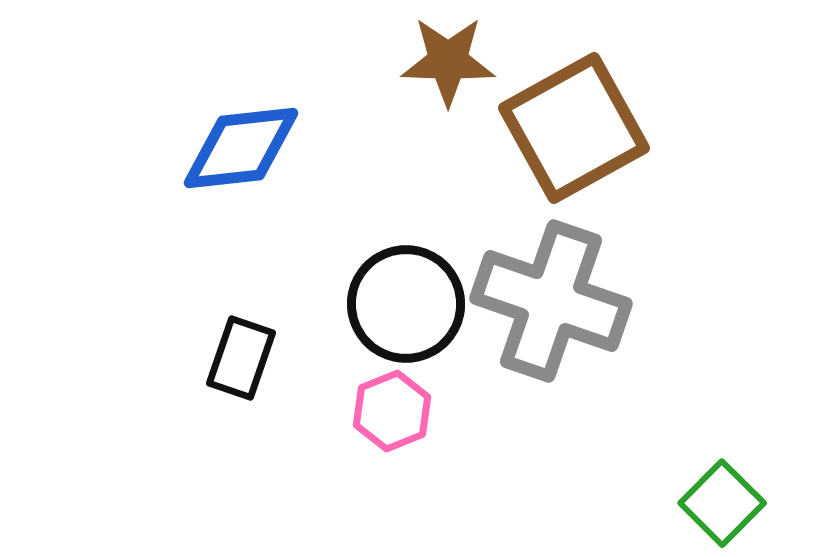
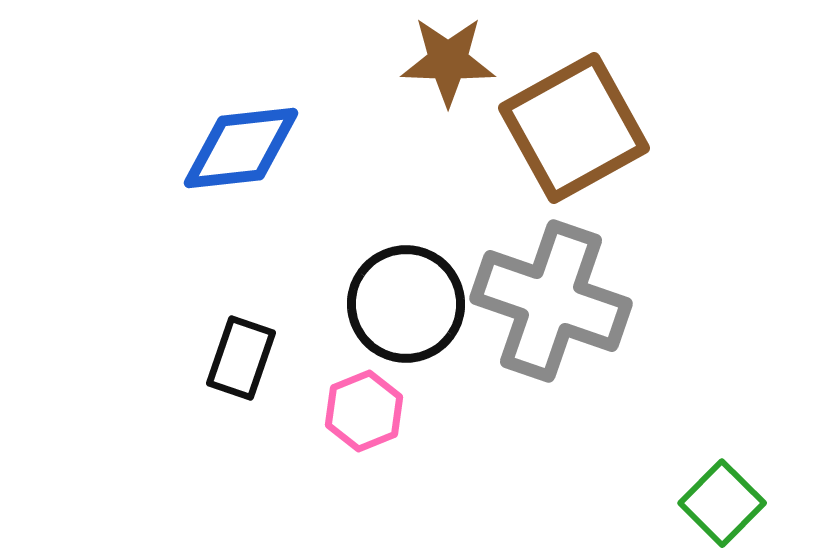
pink hexagon: moved 28 px left
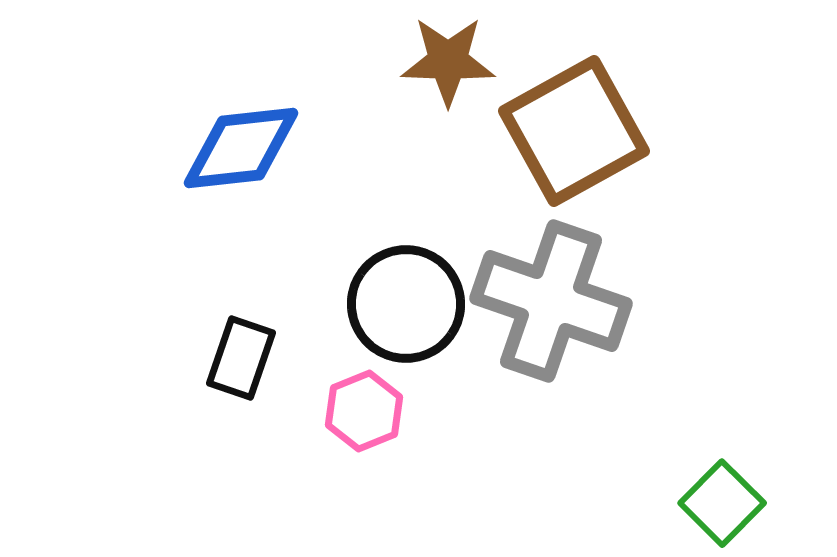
brown square: moved 3 px down
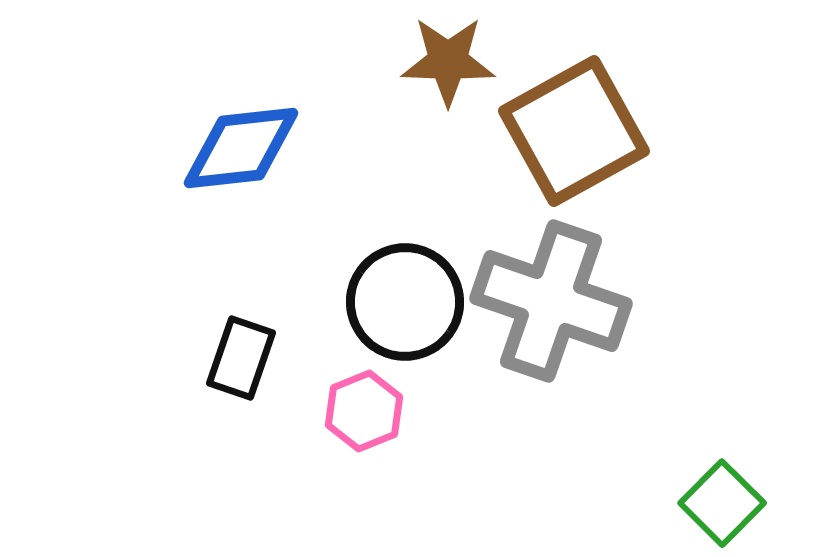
black circle: moved 1 px left, 2 px up
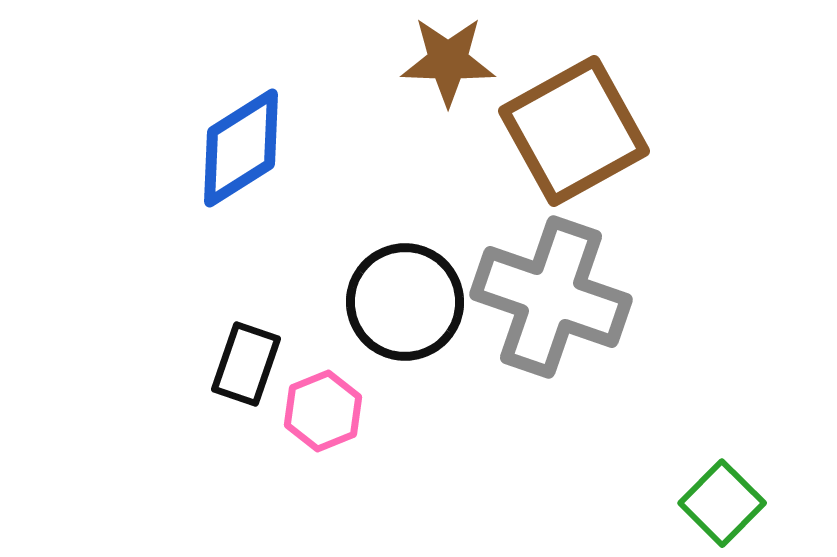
blue diamond: rotated 26 degrees counterclockwise
gray cross: moved 4 px up
black rectangle: moved 5 px right, 6 px down
pink hexagon: moved 41 px left
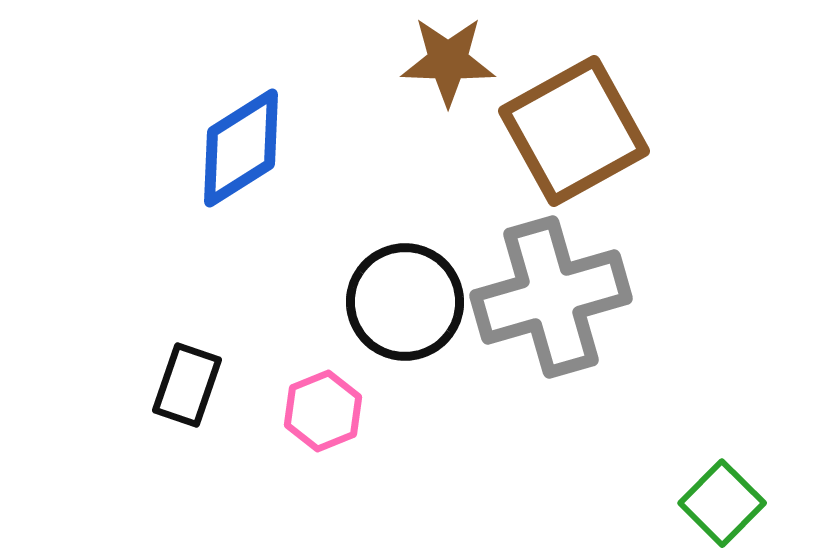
gray cross: rotated 35 degrees counterclockwise
black rectangle: moved 59 px left, 21 px down
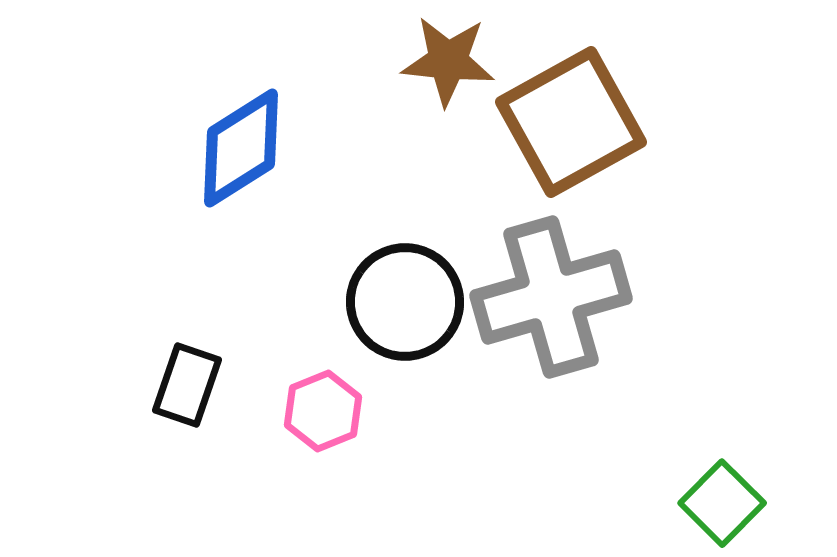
brown star: rotated 4 degrees clockwise
brown square: moved 3 px left, 9 px up
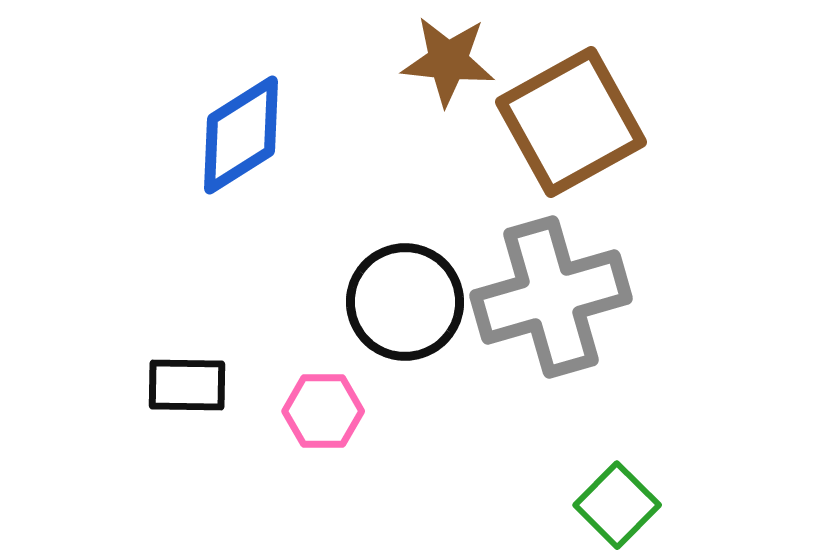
blue diamond: moved 13 px up
black rectangle: rotated 72 degrees clockwise
pink hexagon: rotated 22 degrees clockwise
green square: moved 105 px left, 2 px down
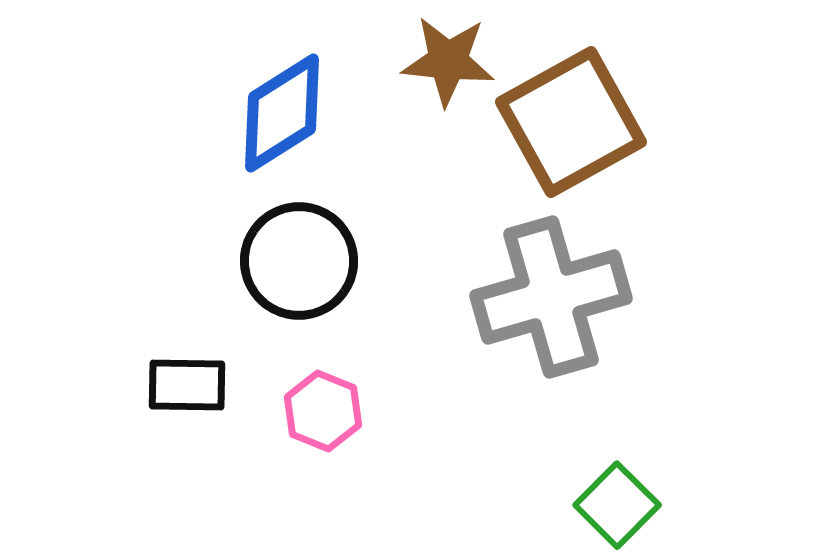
blue diamond: moved 41 px right, 22 px up
black circle: moved 106 px left, 41 px up
pink hexagon: rotated 22 degrees clockwise
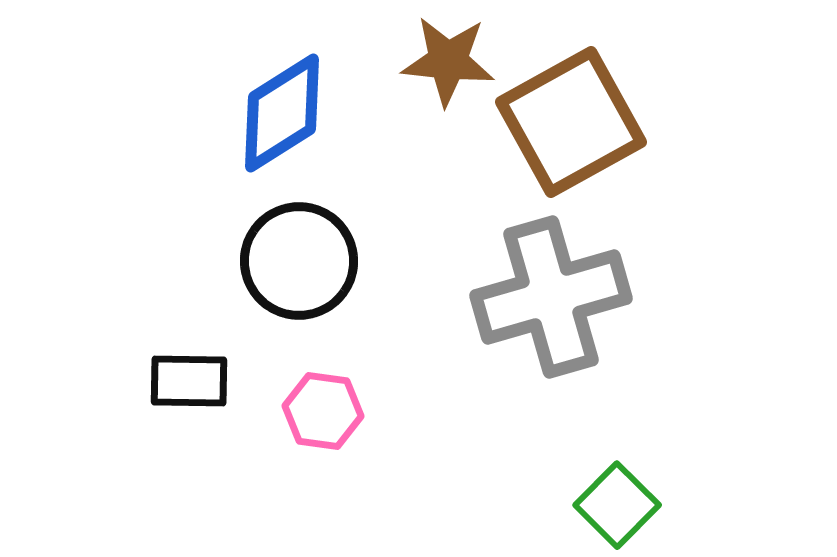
black rectangle: moved 2 px right, 4 px up
pink hexagon: rotated 14 degrees counterclockwise
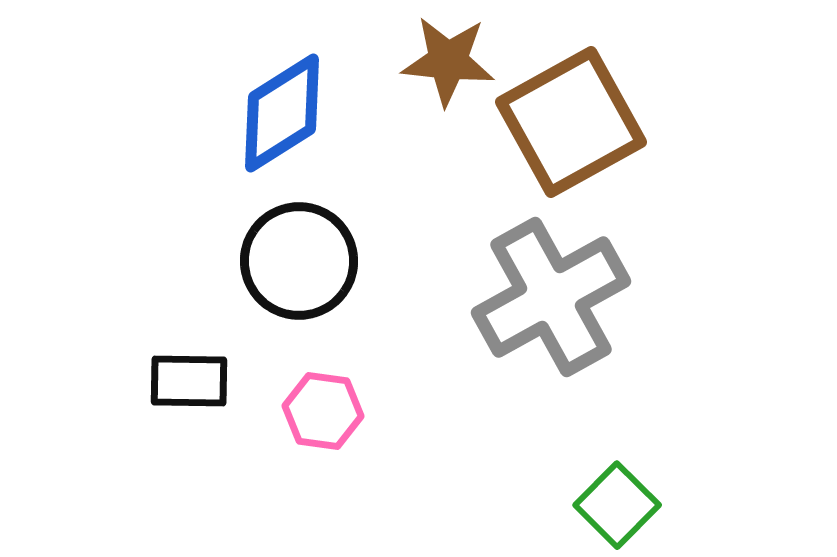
gray cross: rotated 13 degrees counterclockwise
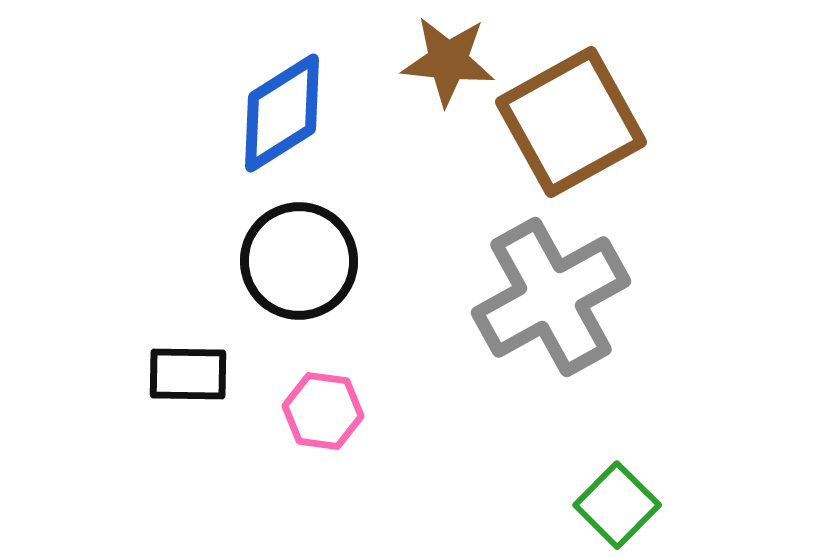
black rectangle: moved 1 px left, 7 px up
